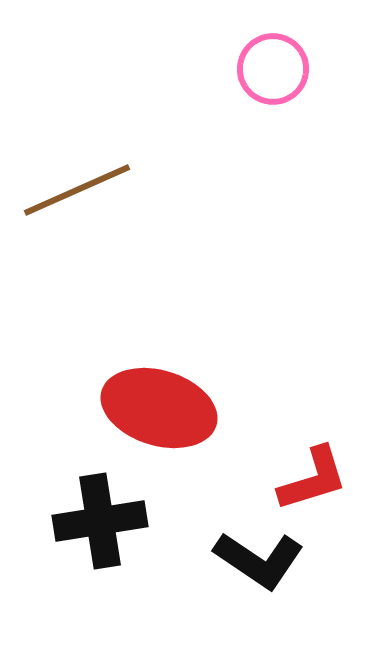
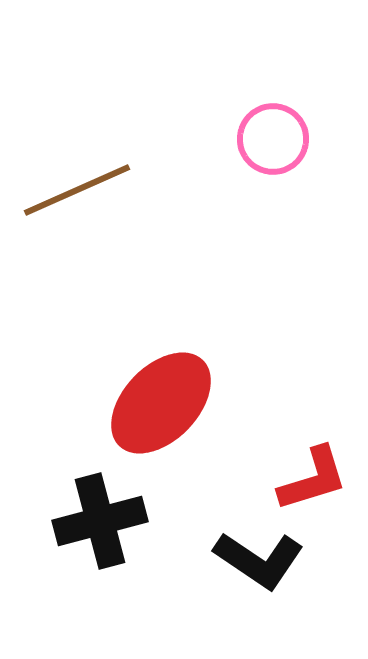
pink circle: moved 70 px down
red ellipse: moved 2 px right, 5 px up; rotated 63 degrees counterclockwise
black cross: rotated 6 degrees counterclockwise
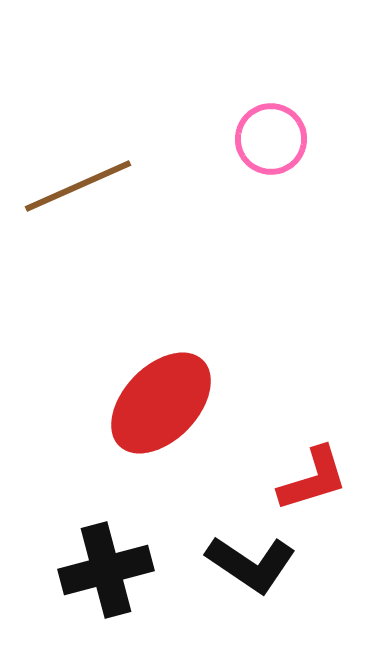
pink circle: moved 2 px left
brown line: moved 1 px right, 4 px up
black cross: moved 6 px right, 49 px down
black L-shape: moved 8 px left, 4 px down
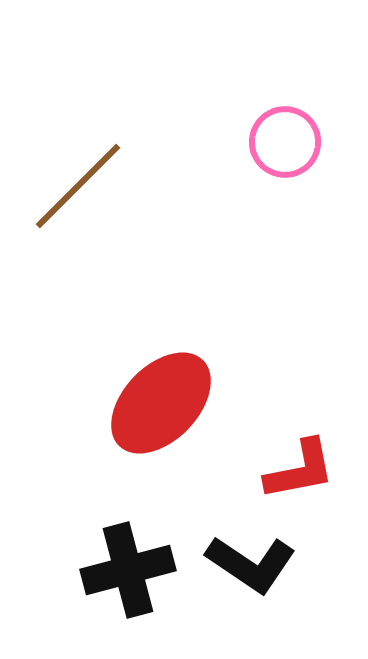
pink circle: moved 14 px right, 3 px down
brown line: rotated 21 degrees counterclockwise
red L-shape: moved 13 px left, 9 px up; rotated 6 degrees clockwise
black cross: moved 22 px right
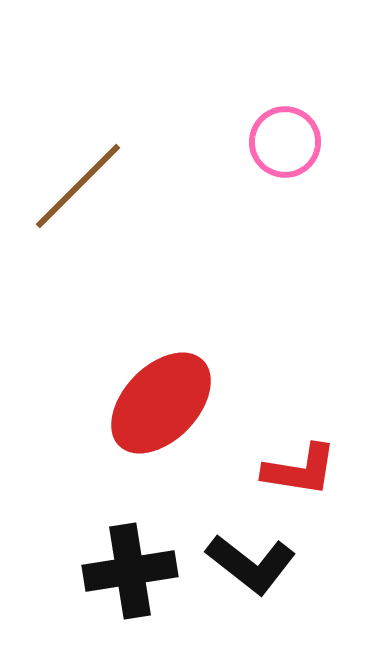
red L-shape: rotated 20 degrees clockwise
black L-shape: rotated 4 degrees clockwise
black cross: moved 2 px right, 1 px down; rotated 6 degrees clockwise
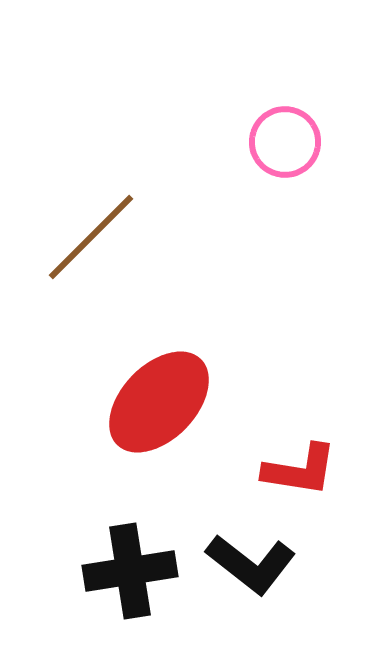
brown line: moved 13 px right, 51 px down
red ellipse: moved 2 px left, 1 px up
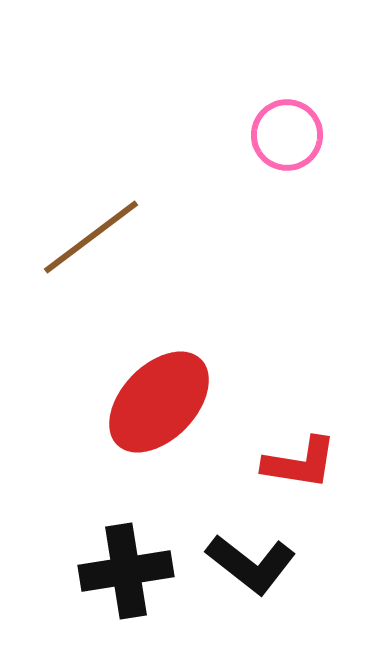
pink circle: moved 2 px right, 7 px up
brown line: rotated 8 degrees clockwise
red L-shape: moved 7 px up
black cross: moved 4 px left
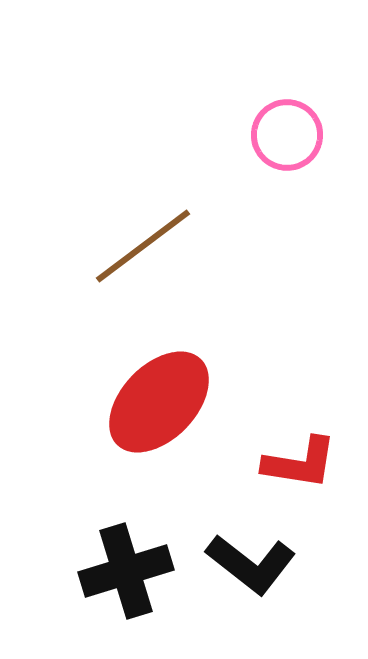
brown line: moved 52 px right, 9 px down
black cross: rotated 8 degrees counterclockwise
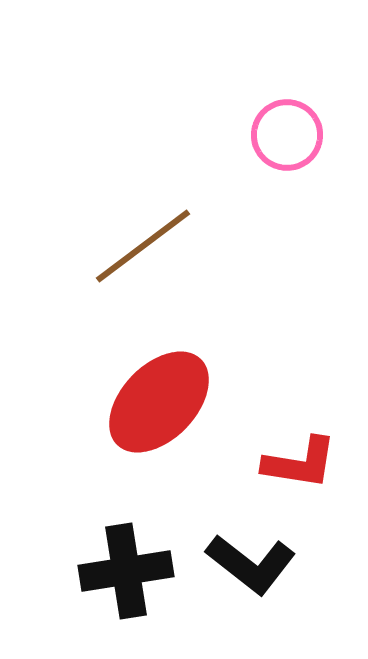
black cross: rotated 8 degrees clockwise
